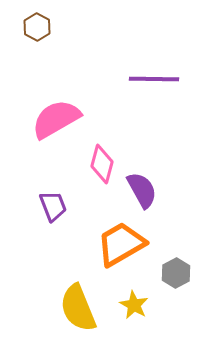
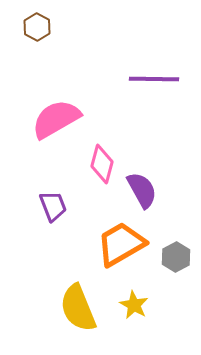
gray hexagon: moved 16 px up
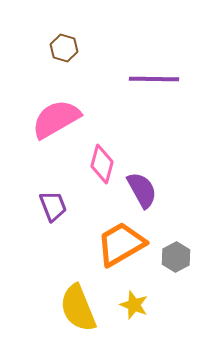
brown hexagon: moved 27 px right, 21 px down; rotated 12 degrees counterclockwise
yellow star: rotated 8 degrees counterclockwise
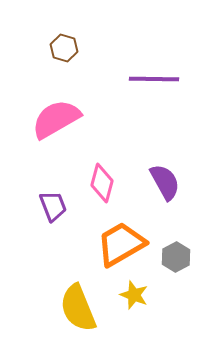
pink diamond: moved 19 px down
purple semicircle: moved 23 px right, 8 px up
yellow star: moved 10 px up
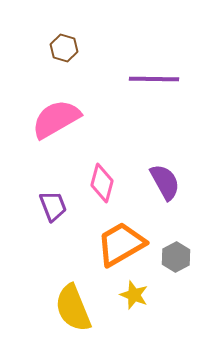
yellow semicircle: moved 5 px left
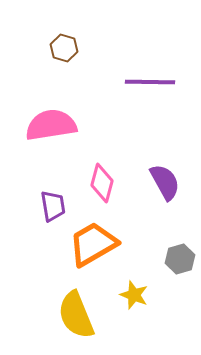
purple line: moved 4 px left, 3 px down
pink semicircle: moved 5 px left, 6 px down; rotated 21 degrees clockwise
purple trapezoid: rotated 12 degrees clockwise
orange trapezoid: moved 28 px left
gray hexagon: moved 4 px right, 2 px down; rotated 12 degrees clockwise
yellow semicircle: moved 3 px right, 7 px down
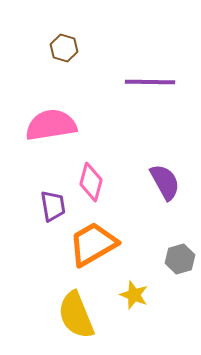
pink diamond: moved 11 px left, 1 px up
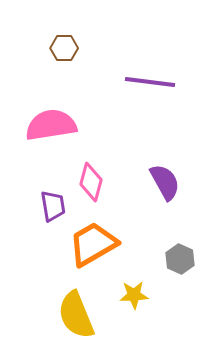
brown hexagon: rotated 16 degrees counterclockwise
purple line: rotated 6 degrees clockwise
gray hexagon: rotated 20 degrees counterclockwise
yellow star: rotated 24 degrees counterclockwise
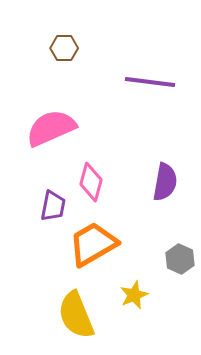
pink semicircle: moved 3 px down; rotated 15 degrees counterclockwise
purple semicircle: rotated 39 degrees clockwise
purple trapezoid: rotated 20 degrees clockwise
yellow star: rotated 20 degrees counterclockwise
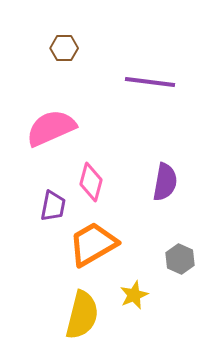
yellow semicircle: moved 6 px right; rotated 144 degrees counterclockwise
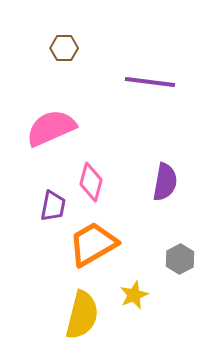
gray hexagon: rotated 8 degrees clockwise
